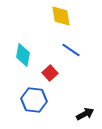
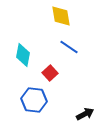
blue line: moved 2 px left, 3 px up
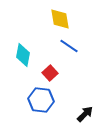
yellow diamond: moved 1 px left, 3 px down
blue line: moved 1 px up
blue hexagon: moved 7 px right
black arrow: rotated 18 degrees counterclockwise
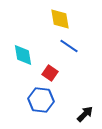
cyan diamond: rotated 20 degrees counterclockwise
red square: rotated 14 degrees counterclockwise
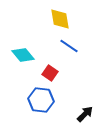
cyan diamond: rotated 30 degrees counterclockwise
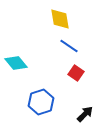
cyan diamond: moved 7 px left, 8 px down
red square: moved 26 px right
blue hexagon: moved 2 px down; rotated 25 degrees counterclockwise
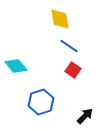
cyan diamond: moved 3 px down
red square: moved 3 px left, 3 px up
black arrow: moved 2 px down
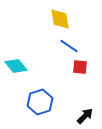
red square: moved 7 px right, 3 px up; rotated 28 degrees counterclockwise
blue hexagon: moved 1 px left
